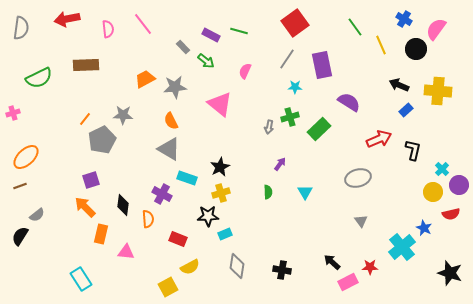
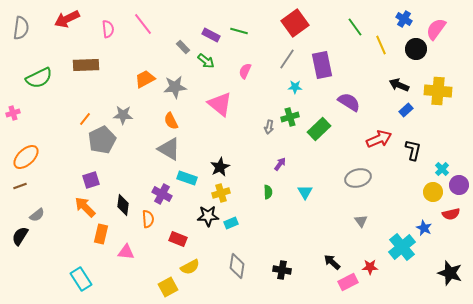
red arrow at (67, 19): rotated 15 degrees counterclockwise
cyan rectangle at (225, 234): moved 6 px right, 11 px up
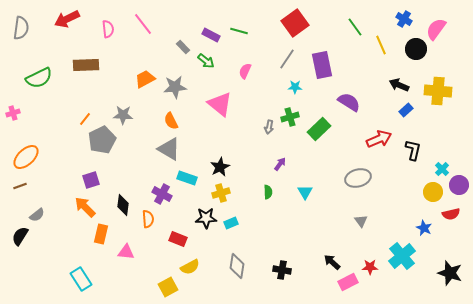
black star at (208, 216): moved 2 px left, 2 px down
cyan cross at (402, 247): moved 9 px down
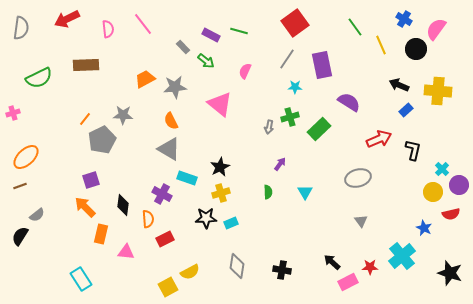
red rectangle at (178, 239): moved 13 px left; rotated 48 degrees counterclockwise
yellow semicircle at (190, 267): moved 5 px down
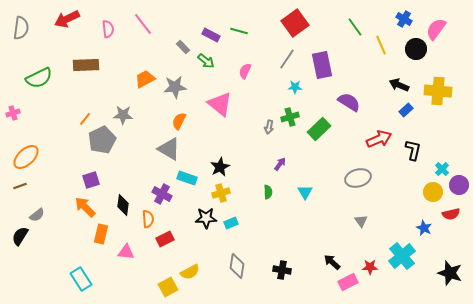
orange semicircle at (171, 121): moved 8 px right; rotated 54 degrees clockwise
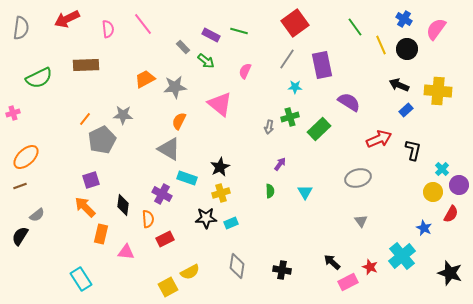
black circle at (416, 49): moved 9 px left
green semicircle at (268, 192): moved 2 px right, 1 px up
red semicircle at (451, 214): rotated 48 degrees counterclockwise
red star at (370, 267): rotated 21 degrees clockwise
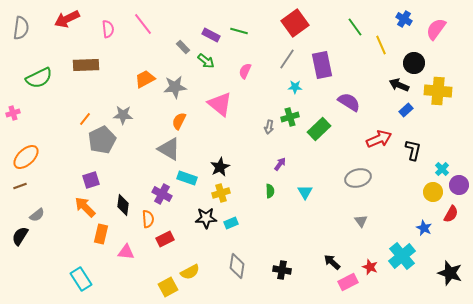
black circle at (407, 49): moved 7 px right, 14 px down
